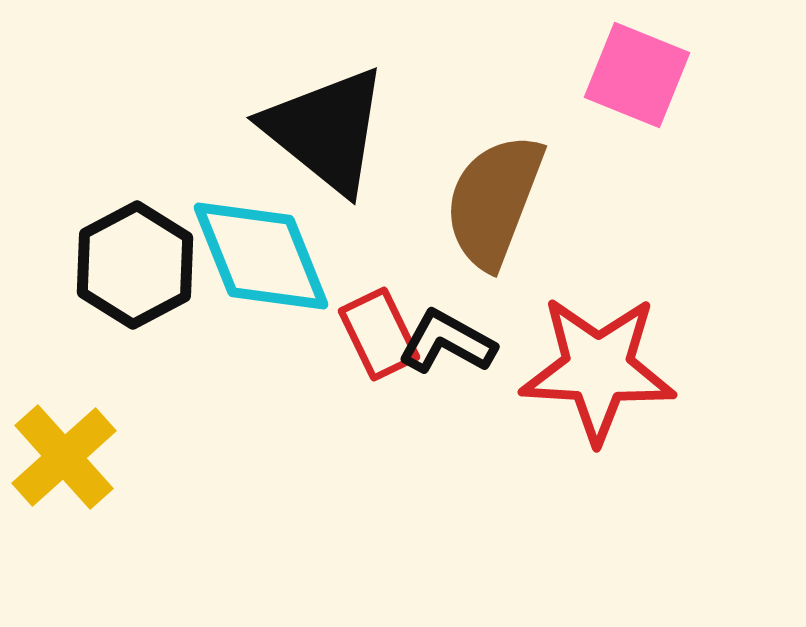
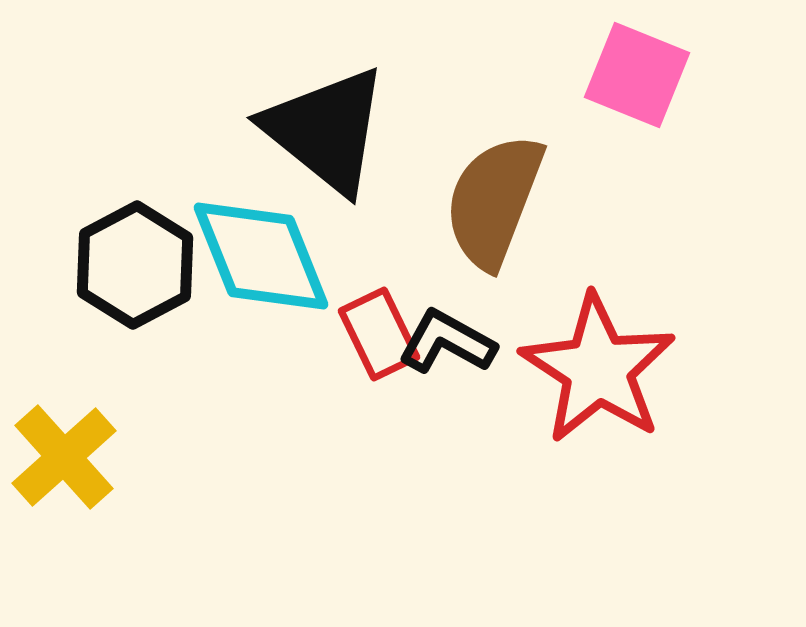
red star: rotated 30 degrees clockwise
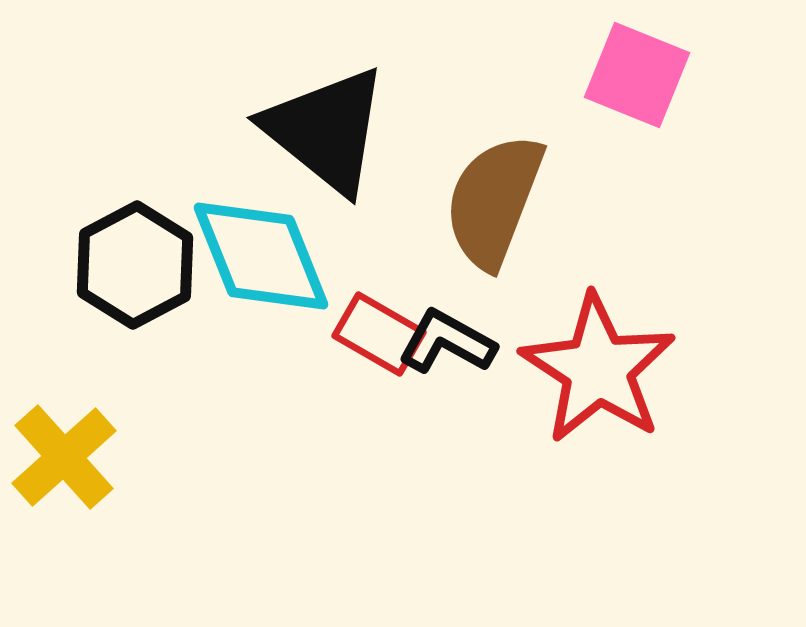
red rectangle: rotated 34 degrees counterclockwise
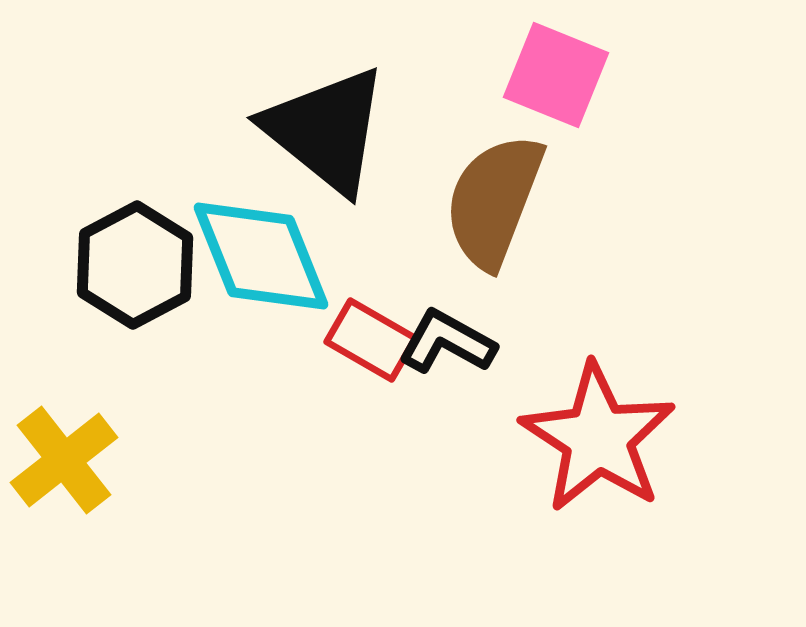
pink square: moved 81 px left
red rectangle: moved 8 px left, 6 px down
red star: moved 69 px down
yellow cross: moved 3 px down; rotated 4 degrees clockwise
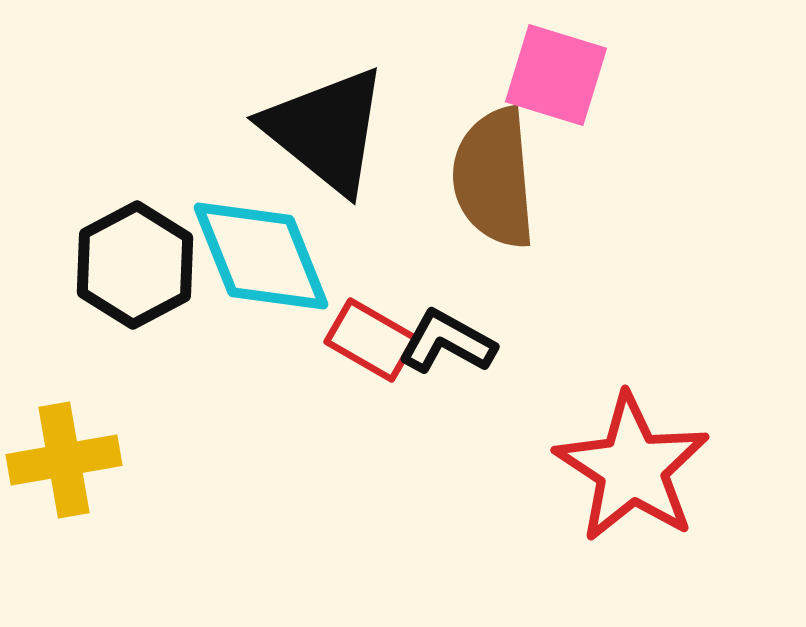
pink square: rotated 5 degrees counterclockwise
brown semicircle: moved 23 px up; rotated 26 degrees counterclockwise
red star: moved 34 px right, 30 px down
yellow cross: rotated 28 degrees clockwise
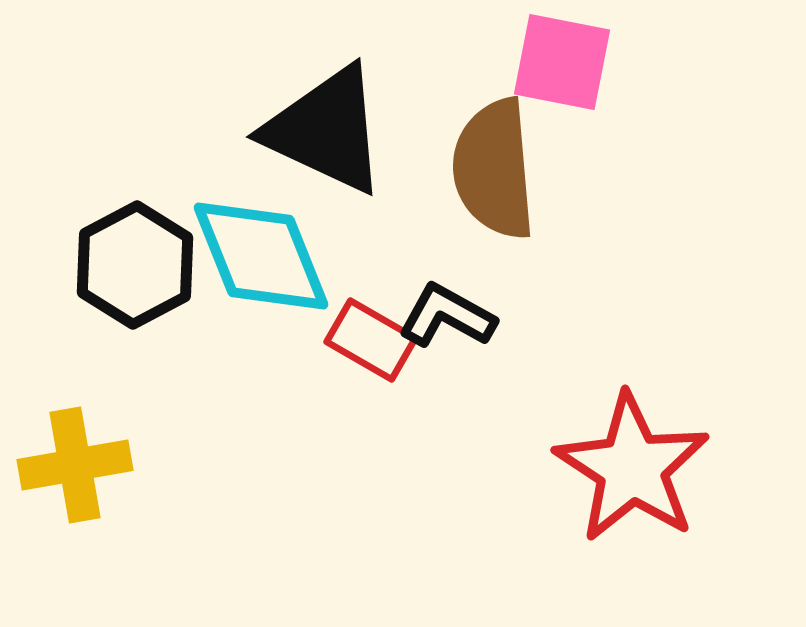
pink square: moved 6 px right, 13 px up; rotated 6 degrees counterclockwise
black triangle: rotated 14 degrees counterclockwise
brown semicircle: moved 9 px up
black L-shape: moved 26 px up
yellow cross: moved 11 px right, 5 px down
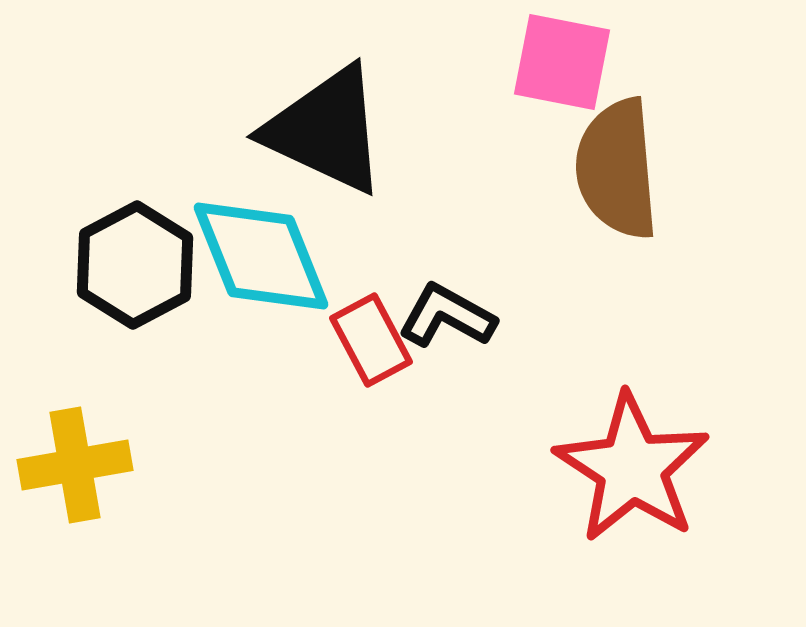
brown semicircle: moved 123 px right
red rectangle: rotated 32 degrees clockwise
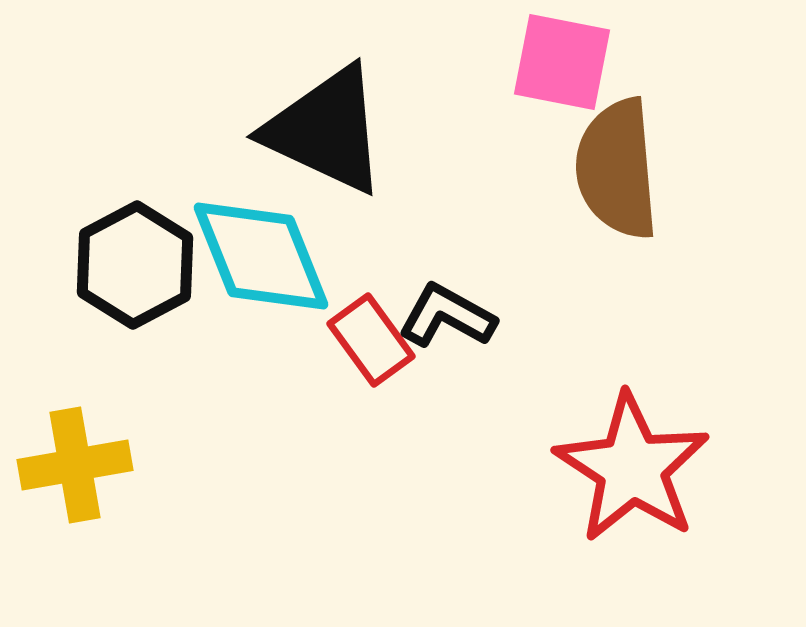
red rectangle: rotated 8 degrees counterclockwise
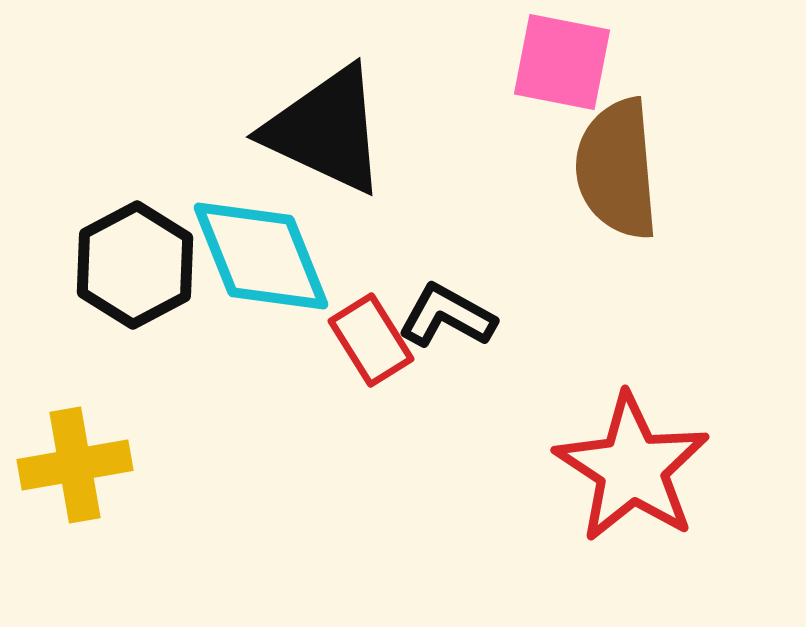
red rectangle: rotated 4 degrees clockwise
